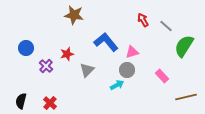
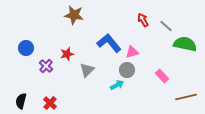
blue L-shape: moved 3 px right, 1 px down
green semicircle: moved 1 px right, 2 px up; rotated 70 degrees clockwise
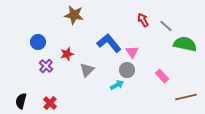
blue circle: moved 12 px right, 6 px up
pink triangle: rotated 48 degrees counterclockwise
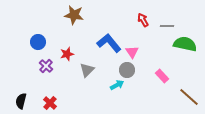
gray line: moved 1 px right; rotated 40 degrees counterclockwise
brown line: moved 3 px right; rotated 55 degrees clockwise
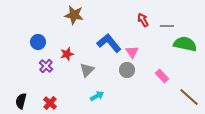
cyan arrow: moved 20 px left, 11 px down
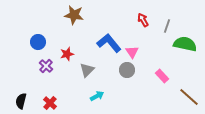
gray line: rotated 72 degrees counterclockwise
